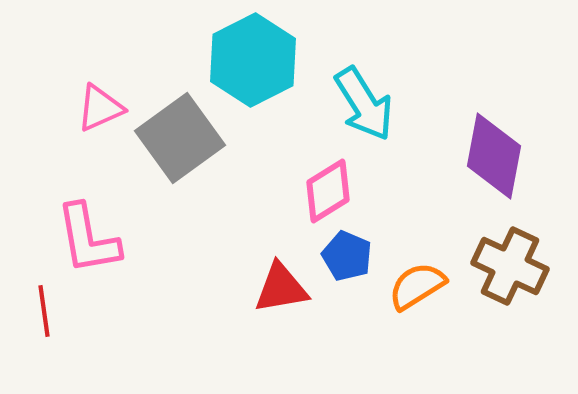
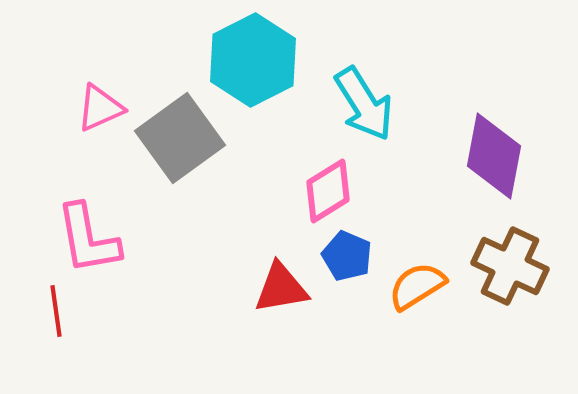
red line: moved 12 px right
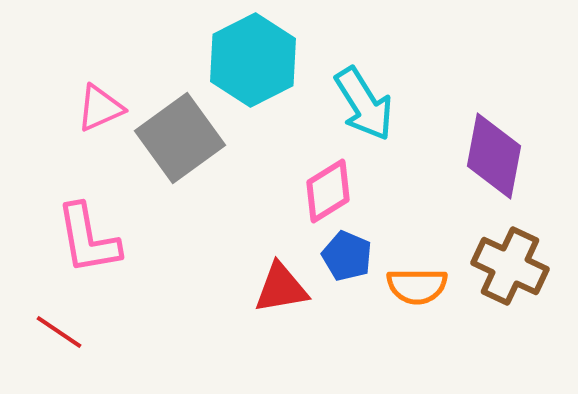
orange semicircle: rotated 148 degrees counterclockwise
red line: moved 3 px right, 21 px down; rotated 48 degrees counterclockwise
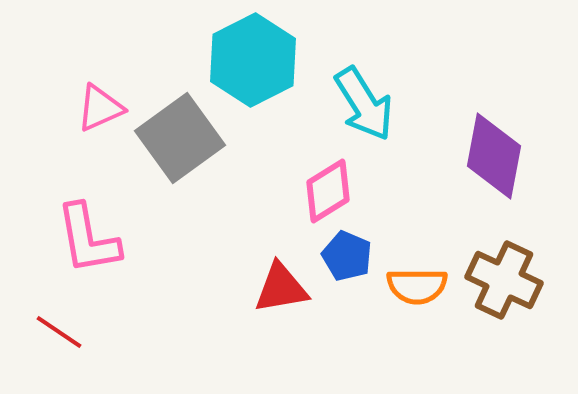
brown cross: moved 6 px left, 14 px down
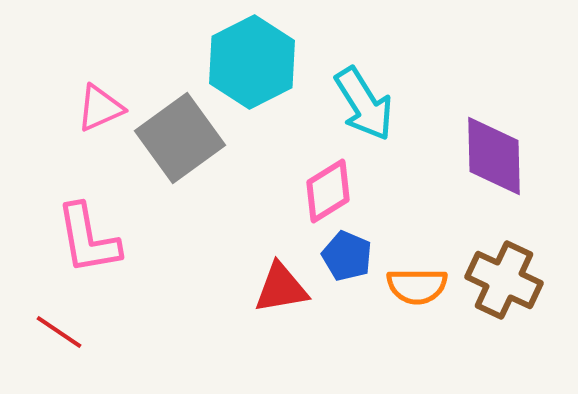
cyan hexagon: moved 1 px left, 2 px down
purple diamond: rotated 12 degrees counterclockwise
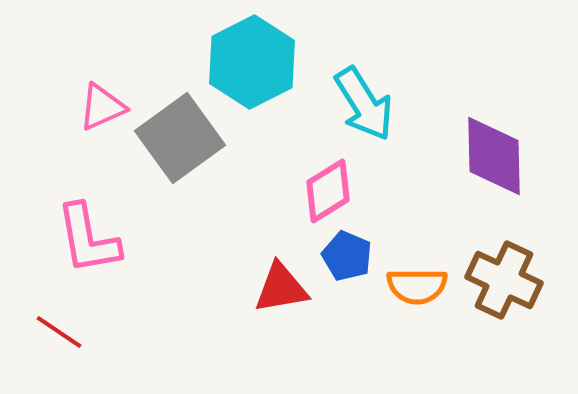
pink triangle: moved 2 px right, 1 px up
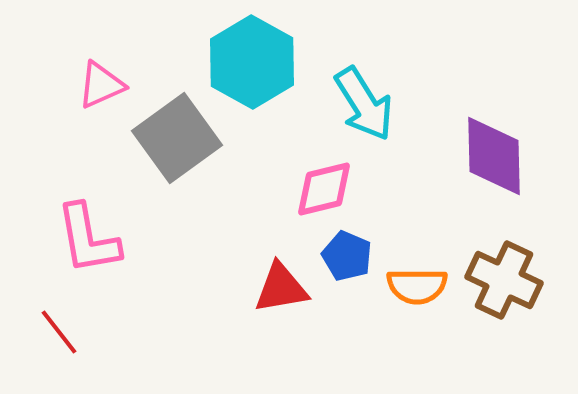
cyan hexagon: rotated 4 degrees counterclockwise
pink triangle: moved 1 px left, 22 px up
gray square: moved 3 px left
pink diamond: moved 4 px left, 2 px up; rotated 18 degrees clockwise
red line: rotated 18 degrees clockwise
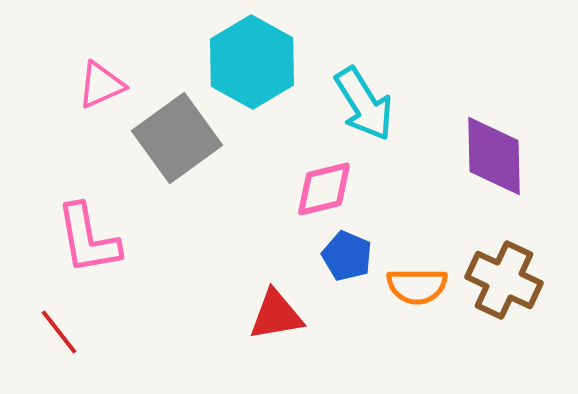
red triangle: moved 5 px left, 27 px down
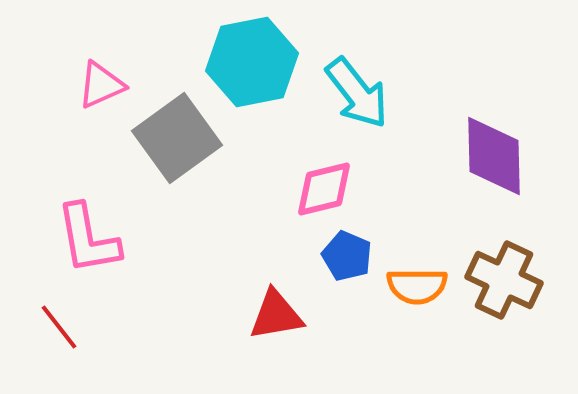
cyan hexagon: rotated 20 degrees clockwise
cyan arrow: moved 7 px left, 11 px up; rotated 6 degrees counterclockwise
red line: moved 5 px up
